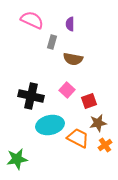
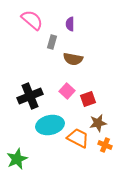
pink semicircle: rotated 15 degrees clockwise
pink square: moved 1 px down
black cross: moved 1 px left; rotated 35 degrees counterclockwise
red square: moved 1 px left, 2 px up
orange cross: rotated 32 degrees counterclockwise
green star: rotated 15 degrees counterclockwise
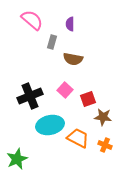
pink square: moved 2 px left, 1 px up
brown star: moved 5 px right, 6 px up; rotated 18 degrees clockwise
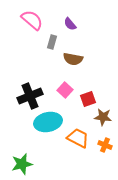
purple semicircle: rotated 40 degrees counterclockwise
cyan ellipse: moved 2 px left, 3 px up
green star: moved 5 px right, 5 px down; rotated 10 degrees clockwise
